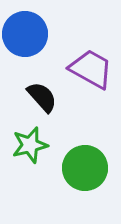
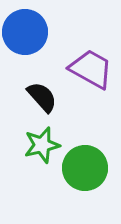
blue circle: moved 2 px up
green star: moved 12 px right
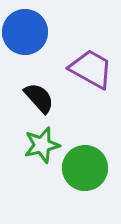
black semicircle: moved 3 px left, 1 px down
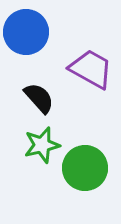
blue circle: moved 1 px right
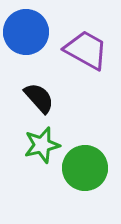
purple trapezoid: moved 5 px left, 19 px up
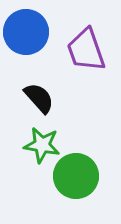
purple trapezoid: rotated 138 degrees counterclockwise
green star: rotated 24 degrees clockwise
green circle: moved 9 px left, 8 px down
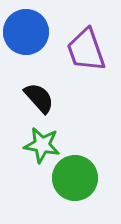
green circle: moved 1 px left, 2 px down
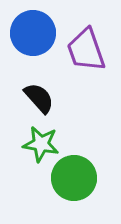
blue circle: moved 7 px right, 1 px down
green star: moved 1 px left, 1 px up
green circle: moved 1 px left
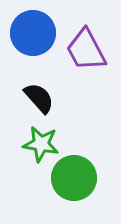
purple trapezoid: rotated 9 degrees counterclockwise
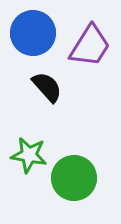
purple trapezoid: moved 4 px right, 4 px up; rotated 120 degrees counterclockwise
black semicircle: moved 8 px right, 11 px up
green star: moved 12 px left, 11 px down
